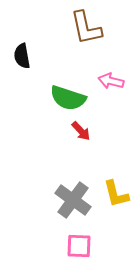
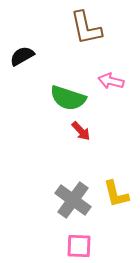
black semicircle: rotated 70 degrees clockwise
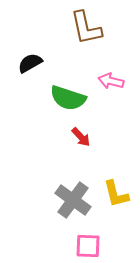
black semicircle: moved 8 px right, 7 px down
red arrow: moved 6 px down
pink square: moved 9 px right
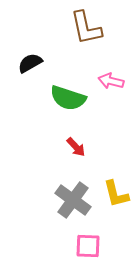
red arrow: moved 5 px left, 10 px down
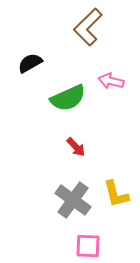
brown L-shape: moved 2 px right, 1 px up; rotated 57 degrees clockwise
green semicircle: rotated 42 degrees counterclockwise
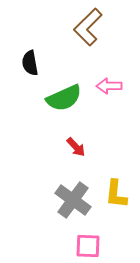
black semicircle: rotated 70 degrees counterclockwise
pink arrow: moved 2 px left, 5 px down; rotated 15 degrees counterclockwise
green semicircle: moved 4 px left
yellow L-shape: rotated 20 degrees clockwise
